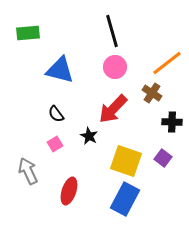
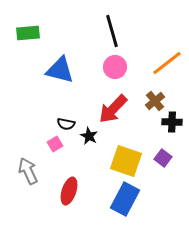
brown cross: moved 3 px right, 8 px down; rotated 18 degrees clockwise
black semicircle: moved 10 px right, 10 px down; rotated 42 degrees counterclockwise
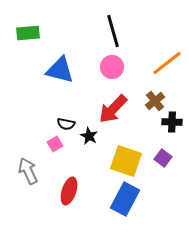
black line: moved 1 px right
pink circle: moved 3 px left
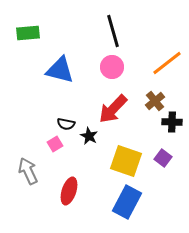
blue rectangle: moved 2 px right, 3 px down
